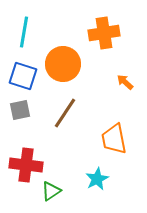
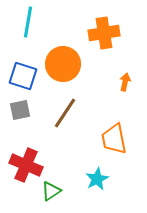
cyan line: moved 4 px right, 10 px up
orange arrow: rotated 60 degrees clockwise
red cross: rotated 16 degrees clockwise
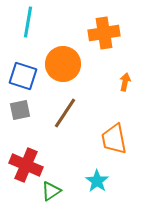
cyan star: moved 2 px down; rotated 10 degrees counterclockwise
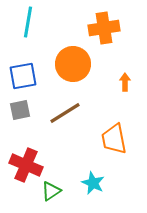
orange cross: moved 5 px up
orange circle: moved 10 px right
blue square: rotated 28 degrees counterclockwise
orange arrow: rotated 12 degrees counterclockwise
brown line: rotated 24 degrees clockwise
cyan star: moved 4 px left, 2 px down; rotated 10 degrees counterclockwise
